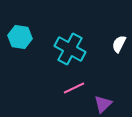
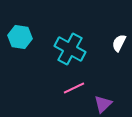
white semicircle: moved 1 px up
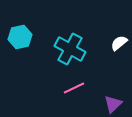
cyan hexagon: rotated 20 degrees counterclockwise
white semicircle: rotated 24 degrees clockwise
purple triangle: moved 10 px right
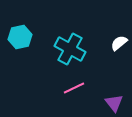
purple triangle: moved 1 px right, 1 px up; rotated 24 degrees counterclockwise
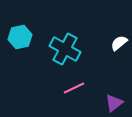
cyan cross: moved 5 px left
purple triangle: rotated 30 degrees clockwise
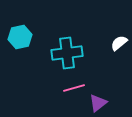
cyan cross: moved 2 px right, 4 px down; rotated 36 degrees counterclockwise
pink line: rotated 10 degrees clockwise
purple triangle: moved 16 px left
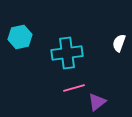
white semicircle: rotated 30 degrees counterclockwise
purple triangle: moved 1 px left, 1 px up
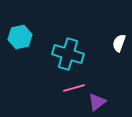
cyan cross: moved 1 px right, 1 px down; rotated 24 degrees clockwise
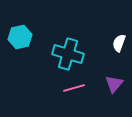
purple triangle: moved 17 px right, 18 px up; rotated 12 degrees counterclockwise
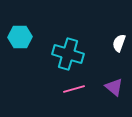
cyan hexagon: rotated 10 degrees clockwise
purple triangle: moved 3 px down; rotated 30 degrees counterclockwise
pink line: moved 1 px down
